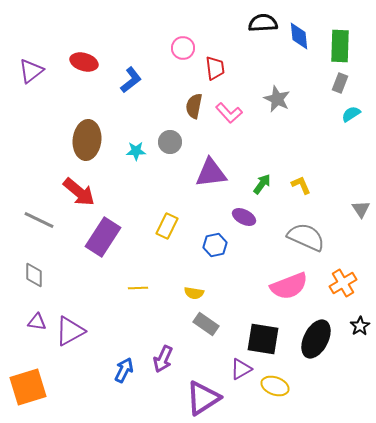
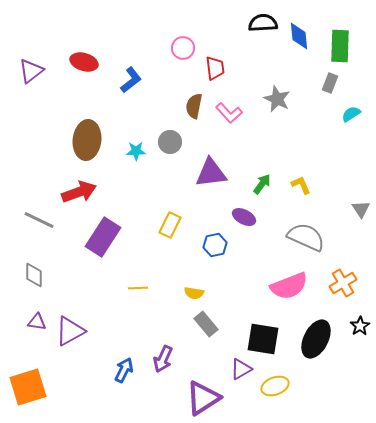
gray rectangle at (340, 83): moved 10 px left
red arrow at (79, 192): rotated 60 degrees counterclockwise
yellow rectangle at (167, 226): moved 3 px right, 1 px up
gray rectangle at (206, 324): rotated 15 degrees clockwise
yellow ellipse at (275, 386): rotated 40 degrees counterclockwise
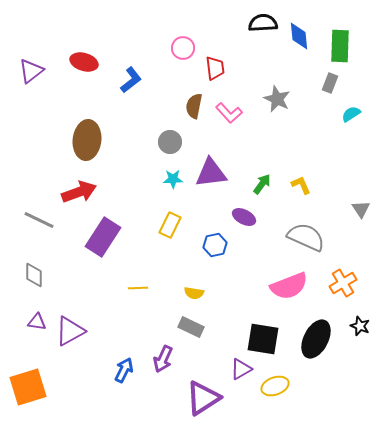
cyan star at (136, 151): moved 37 px right, 28 px down
gray rectangle at (206, 324): moved 15 px left, 3 px down; rotated 25 degrees counterclockwise
black star at (360, 326): rotated 18 degrees counterclockwise
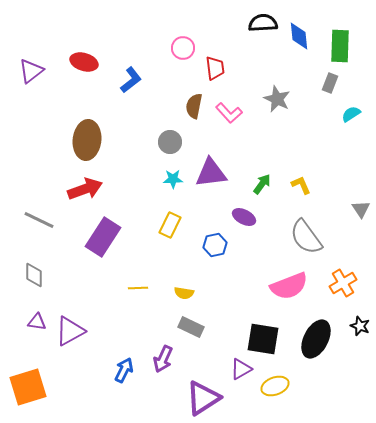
red arrow at (79, 192): moved 6 px right, 3 px up
gray semicircle at (306, 237): rotated 150 degrees counterclockwise
yellow semicircle at (194, 293): moved 10 px left
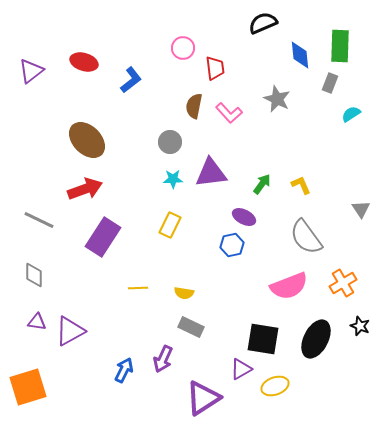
black semicircle at (263, 23): rotated 20 degrees counterclockwise
blue diamond at (299, 36): moved 1 px right, 19 px down
brown ellipse at (87, 140): rotated 51 degrees counterclockwise
blue hexagon at (215, 245): moved 17 px right
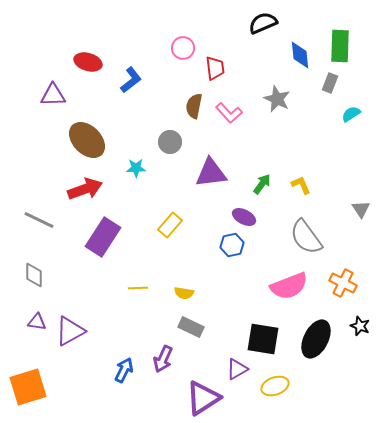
red ellipse at (84, 62): moved 4 px right
purple triangle at (31, 71): moved 22 px right, 24 px down; rotated 36 degrees clockwise
cyan star at (173, 179): moved 37 px left, 11 px up
yellow rectangle at (170, 225): rotated 15 degrees clockwise
orange cross at (343, 283): rotated 32 degrees counterclockwise
purple triangle at (241, 369): moved 4 px left
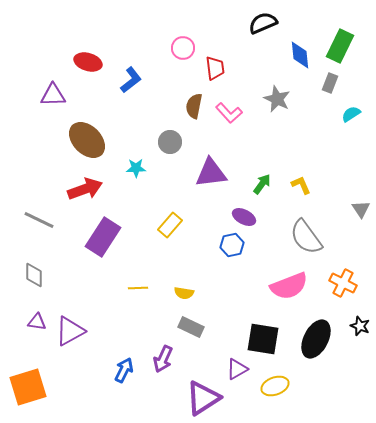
green rectangle at (340, 46): rotated 24 degrees clockwise
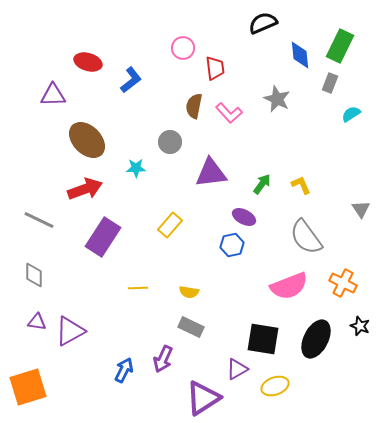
yellow semicircle at (184, 293): moved 5 px right, 1 px up
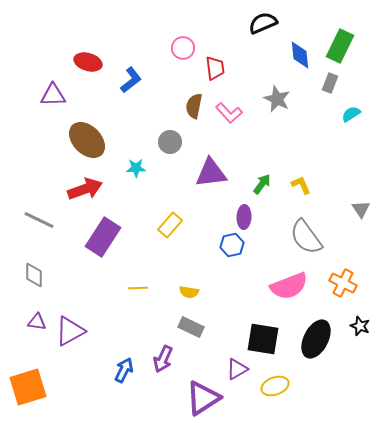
purple ellipse at (244, 217): rotated 65 degrees clockwise
